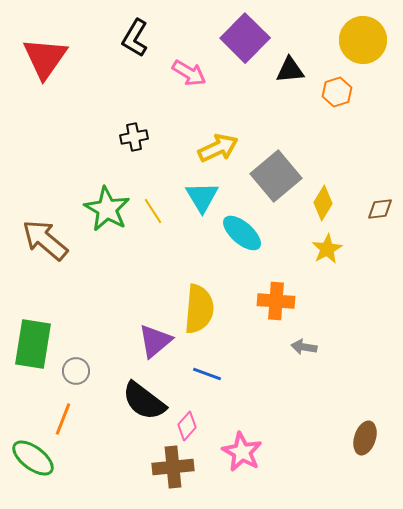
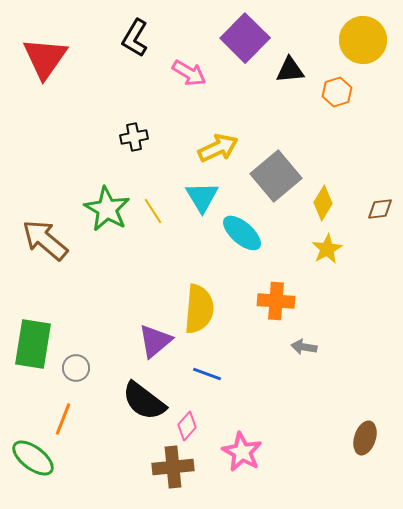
gray circle: moved 3 px up
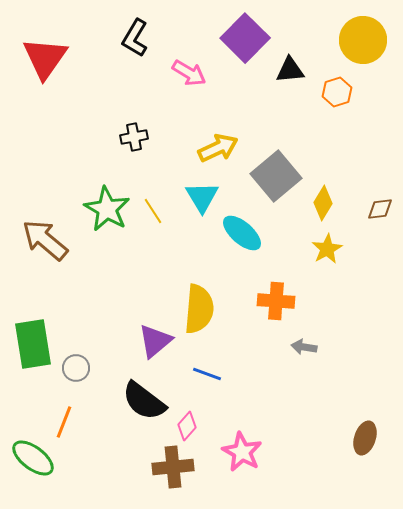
green rectangle: rotated 18 degrees counterclockwise
orange line: moved 1 px right, 3 px down
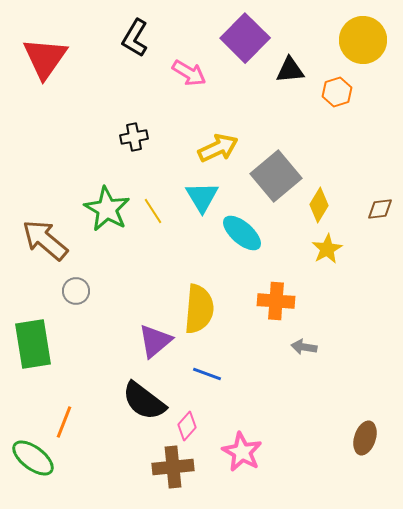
yellow diamond: moved 4 px left, 2 px down
gray circle: moved 77 px up
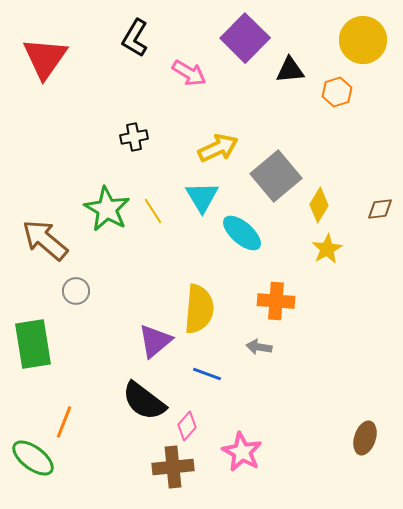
gray arrow: moved 45 px left
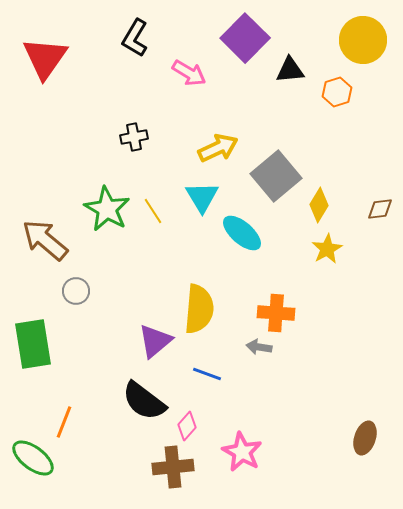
orange cross: moved 12 px down
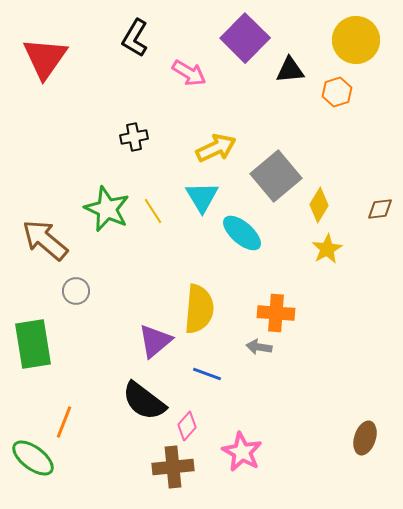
yellow circle: moved 7 px left
yellow arrow: moved 2 px left
green star: rotated 6 degrees counterclockwise
